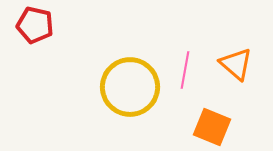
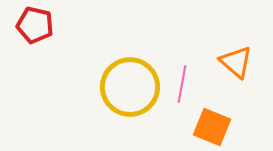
orange triangle: moved 2 px up
pink line: moved 3 px left, 14 px down
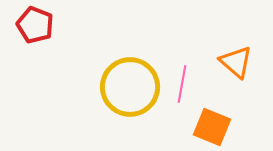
red pentagon: rotated 9 degrees clockwise
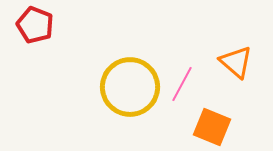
pink line: rotated 18 degrees clockwise
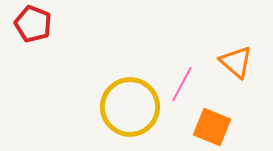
red pentagon: moved 2 px left, 1 px up
yellow circle: moved 20 px down
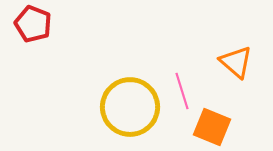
pink line: moved 7 px down; rotated 45 degrees counterclockwise
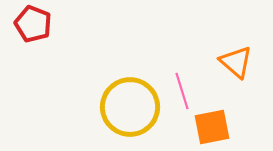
orange square: rotated 33 degrees counterclockwise
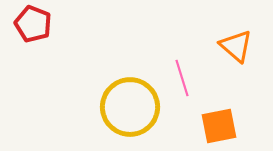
orange triangle: moved 16 px up
pink line: moved 13 px up
orange square: moved 7 px right, 1 px up
